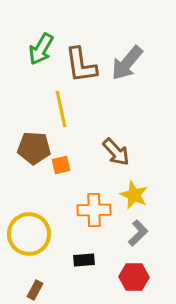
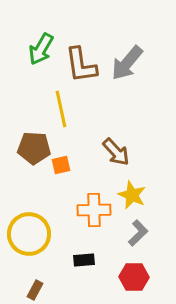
yellow star: moved 2 px left
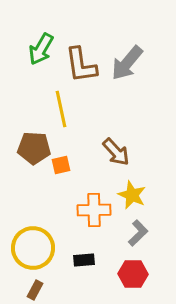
yellow circle: moved 4 px right, 14 px down
red hexagon: moved 1 px left, 3 px up
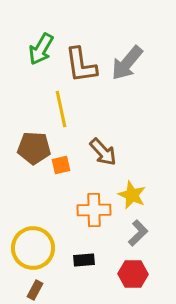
brown arrow: moved 13 px left
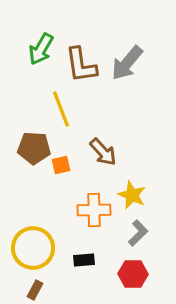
yellow line: rotated 9 degrees counterclockwise
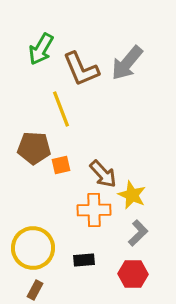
brown L-shape: moved 4 px down; rotated 15 degrees counterclockwise
brown arrow: moved 22 px down
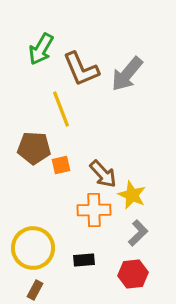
gray arrow: moved 11 px down
red hexagon: rotated 8 degrees counterclockwise
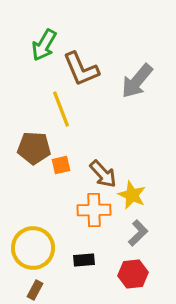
green arrow: moved 3 px right, 4 px up
gray arrow: moved 10 px right, 7 px down
